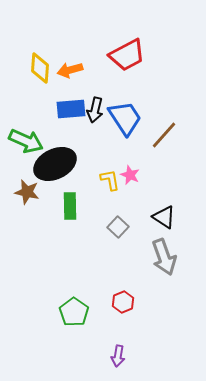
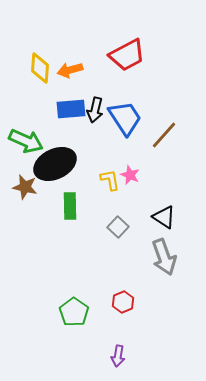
brown star: moved 2 px left, 5 px up
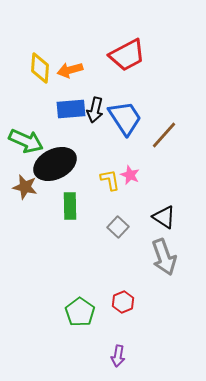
green pentagon: moved 6 px right
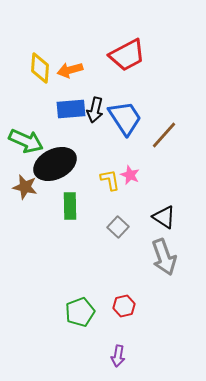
red hexagon: moved 1 px right, 4 px down; rotated 10 degrees clockwise
green pentagon: rotated 16 degrees clockwise
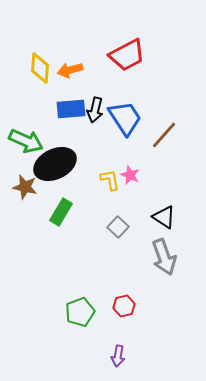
green rectangle: moved 9 px left, 6 px down; rotated 32 degrees clockwise
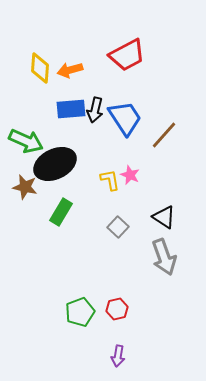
red hexagon: moved 7 px left, 3 px down
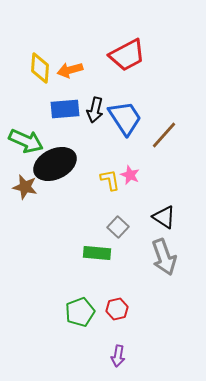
blue rectangle: moved 6 px left
green rectangle: moved 36 px right, 41 px down; rotated 64 degrees clockwise
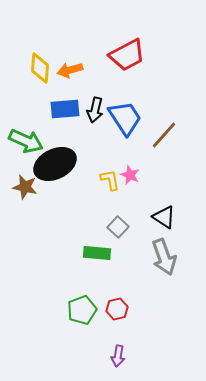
green pentagon: moved 2 px right, 2 px up
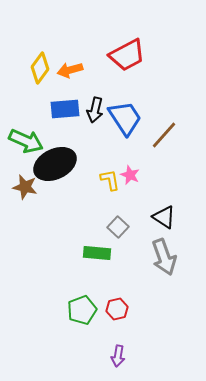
yellow diamond: rotated 32 degrees clockwise
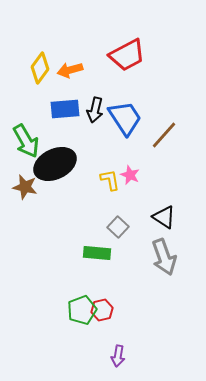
green arrow: rotated 36 degrees clockwise
red hexagon: moved 15 px left, 1 px down
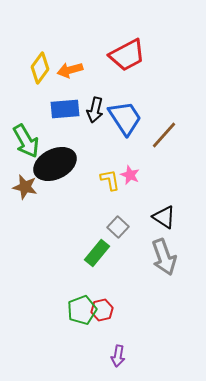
green rectangle: rotated 56 degrees counterclockwise
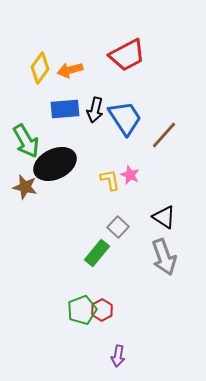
red hexagon: rotated 15 degrees counterclockwise
